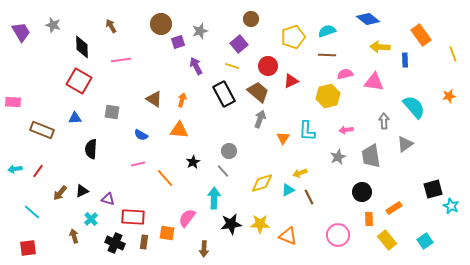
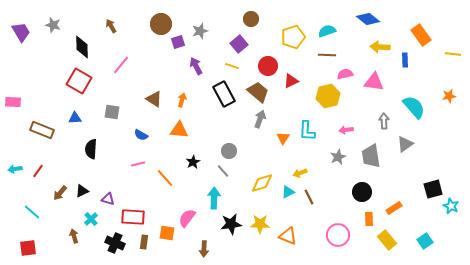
yellow line at (453, 54): rotated 63 degrees counterclockwise
pink line at (121, 60): moved 5 px down; rotated 42 degrees counterclockwise
cyan triangle at (288, 190): moved 2 px down
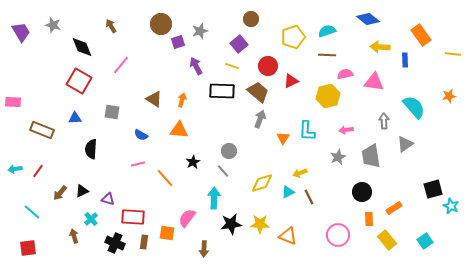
black diamond at (82, 47): rotated 20 degrees counterclockwise
black rectangle at (224, 94): moved 2 px left, 3 px up; rotated 60 degrees counterclockwise
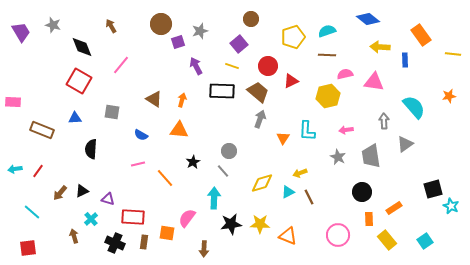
gray star at (338, 157): rotated 21 degrees counterclockwise
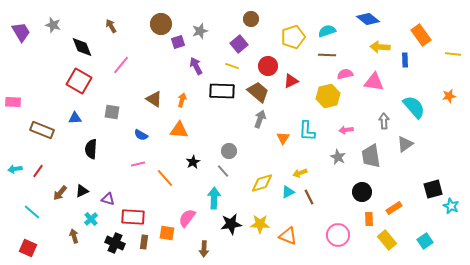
red square at (28, 248): rotated 30 degrees clockwise
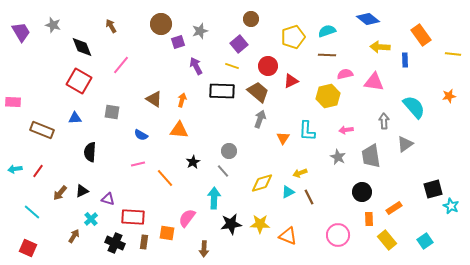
black semicircle at (91, 149): moved 1 px left, 3 px down
brown arrow at (74, 236): rotated 48 degrees clockwise
